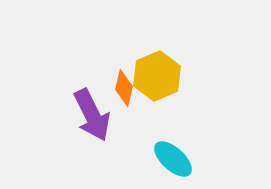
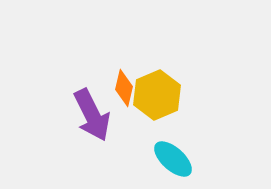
yellow hexagon: moved 19 px down
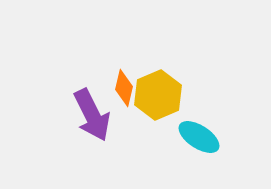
yellow hexagon: moved 1 px right
cyan ellipse: moved 26 px right, 22 px up; rotated 9 degrees counterclockwise
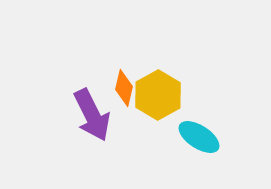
yellow hexagon: rotated 6 degrees counterclockwise
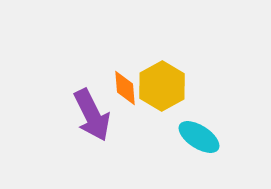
orange diamond: moved 1 px right; rotated 18 degrees counterclockwise
yellow hexagon: moved 4 px right, 9 px up
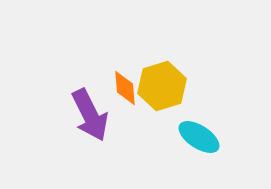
yellow hexagon: rotated 12 degrees clockwise
purple arrow: moved 2 px left
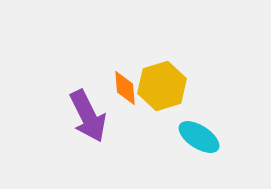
purple arrow: moved 2 px left, 1 px down
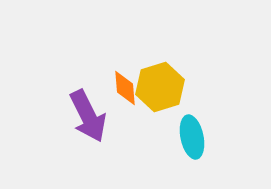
yellow hexagon: moved 2 px left, 1 px down
cyan ellipse: moved 7 px left; rotated 45 degrees clockwise
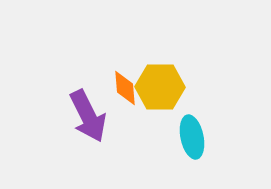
yellow hexagon: rotated 18 degrees clockwise
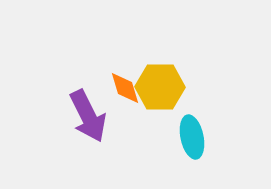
orange diamond: rotated 12 degrees counterclockwise
